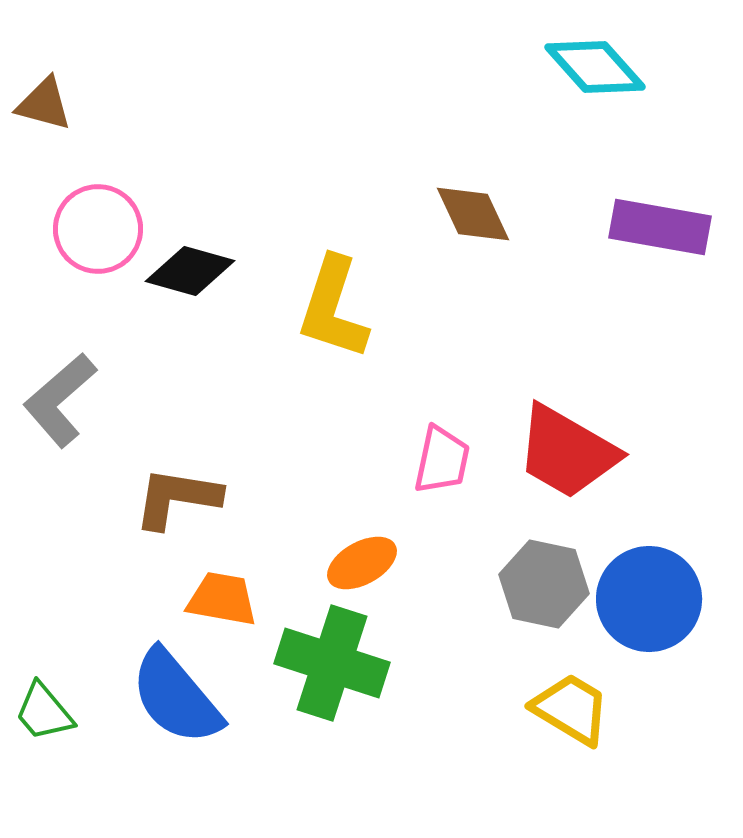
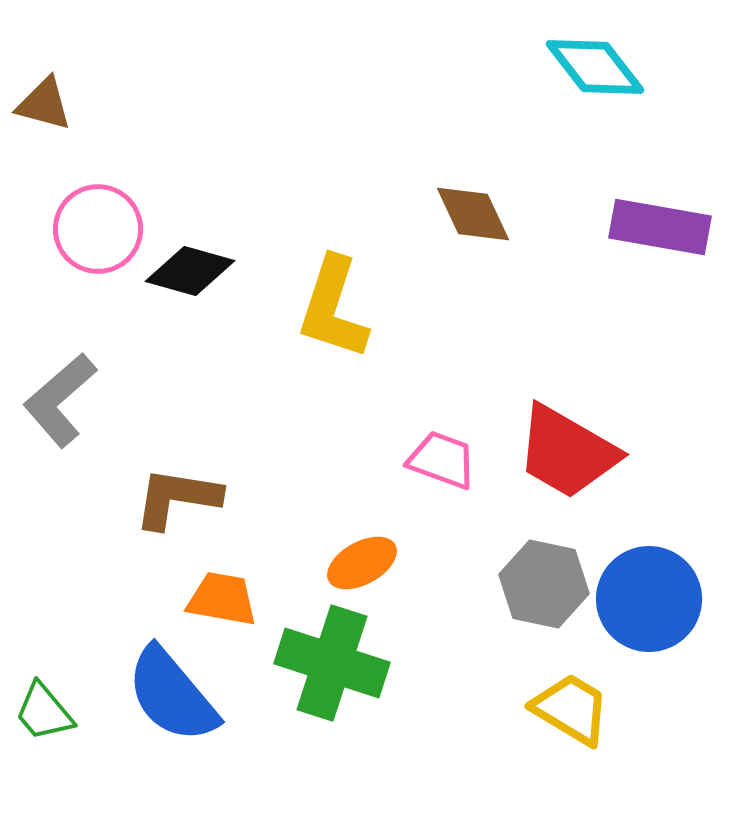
cyan diamond: rotated 4 degrees clockwise
pink trapezoid: rotated 82 degrees counterclockwise
blue semicircle: moved 4 px left, 2 px up
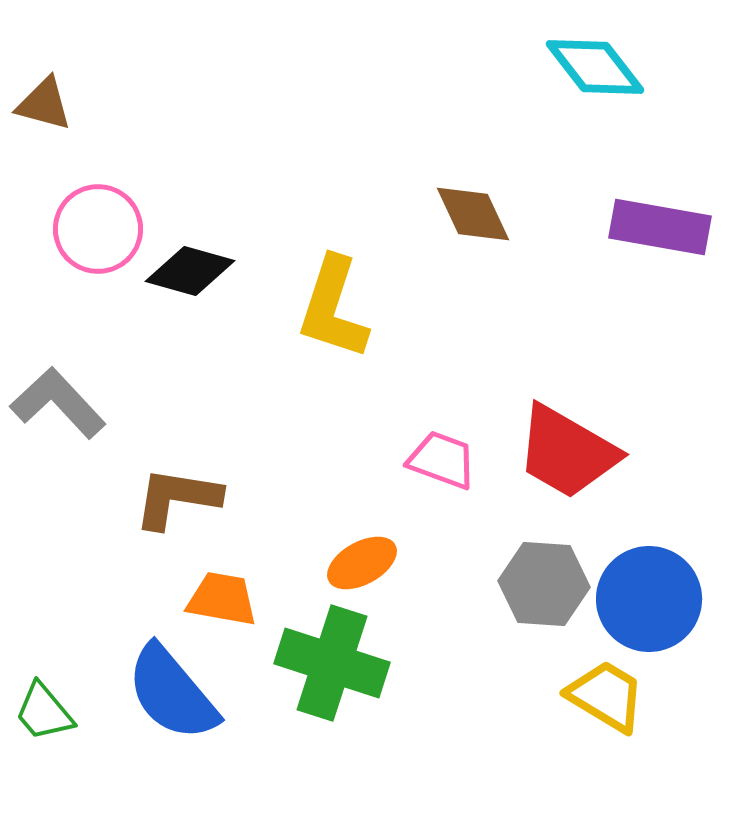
gray L-shape: moved 2 px left, 3 px down; rotated 88 degrees clockwise
gray hexagon: rotated 8 degrees counterclockwise
blue semicircle: moved 2 px up
yellow trapezoid: moved 35 px right, 13 px up
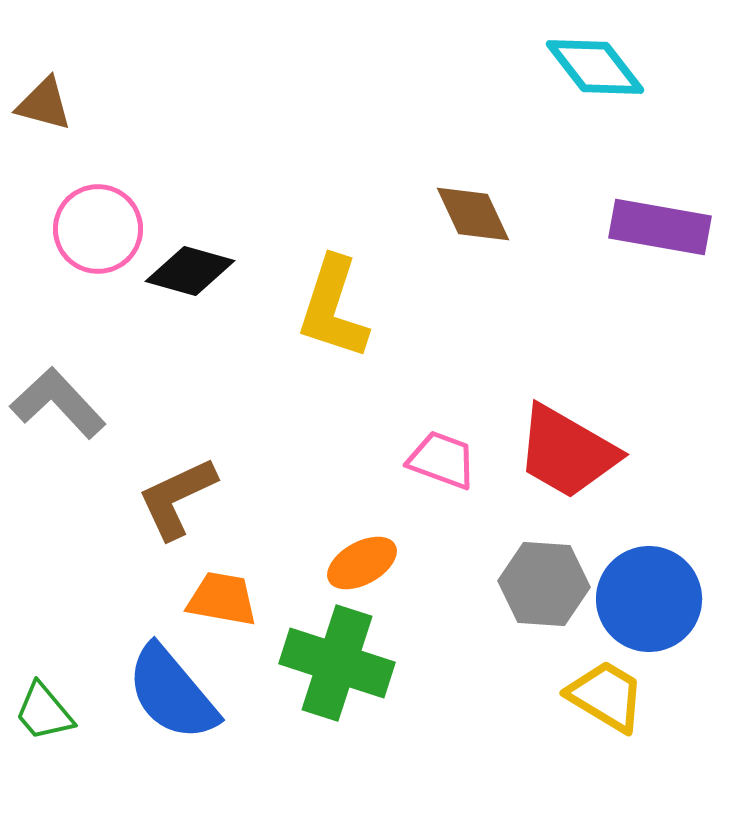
brown L-shape: rotated 34 degrees counterclockwise
green cross: moved 5 px right
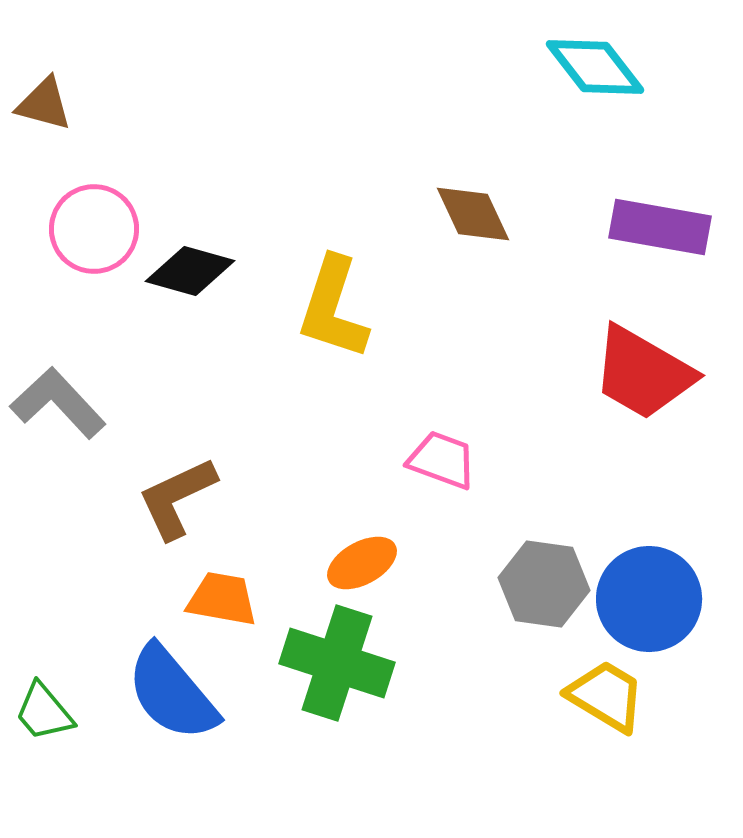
pink circle: moved 4 px left
red trapezoid: moved 76 px right, 79 px up
gray hexagon: rotated 4 degrees clockwise
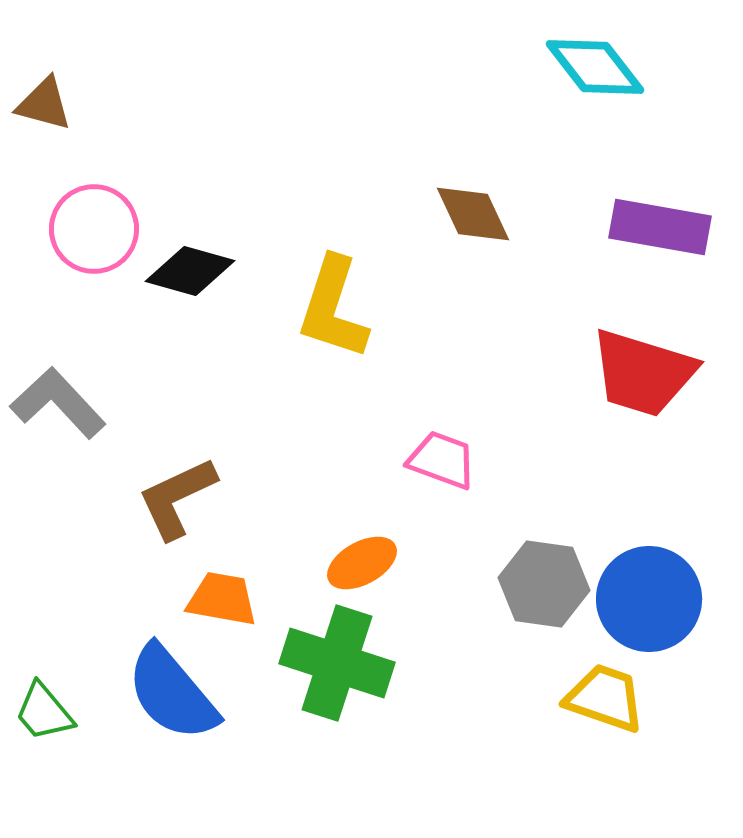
red trapezoid: rotated 13 degrees counterclockwise
yellow trapezoid: moved 1 px left, 2 px down; rotated 12 degrees counterclockwise
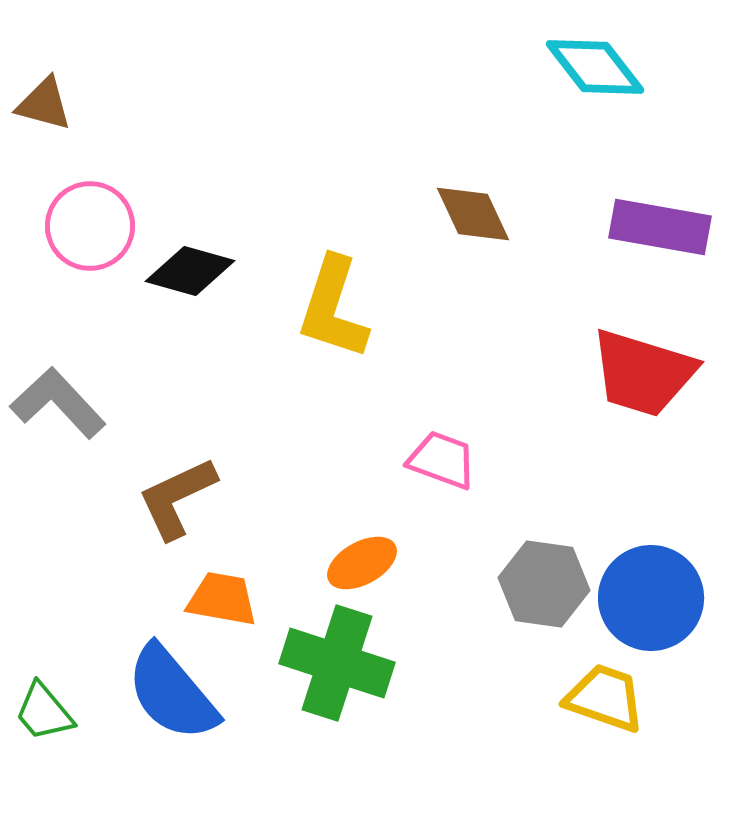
pink circle: moved 4 px left, 3 px up
blue circle: moved 2 px right, 1 px up
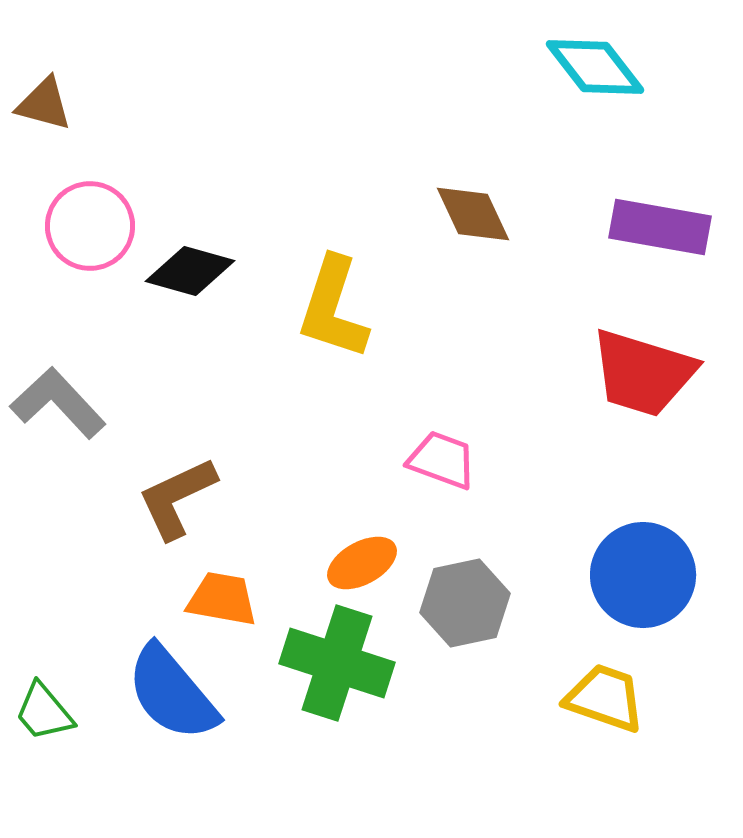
gray hexagon: moved 79 px left, 19 px down; rotated 20 degrees counterclockwise
blue circle: moved 8 px left, 23 px up
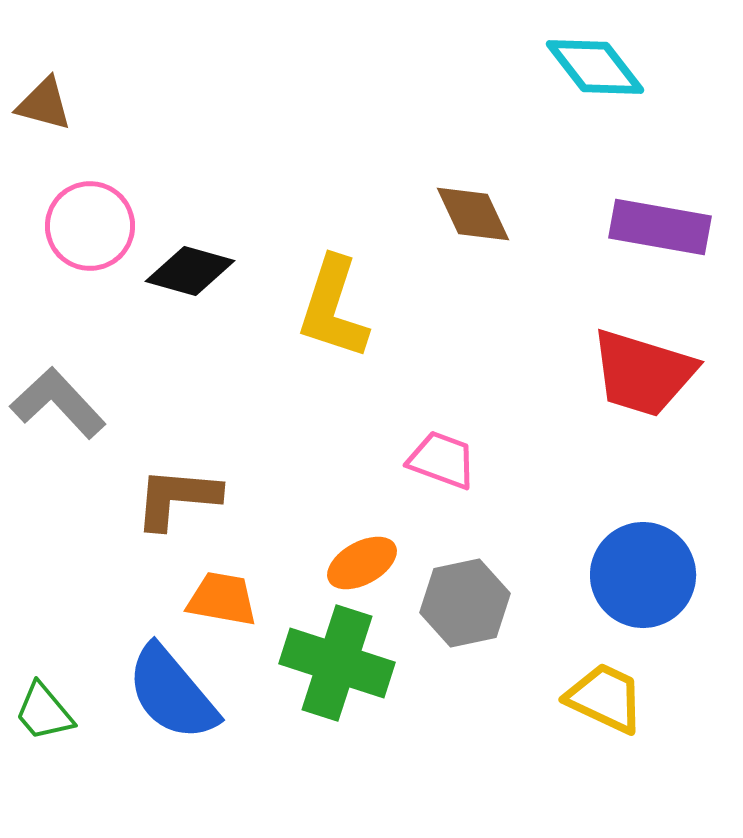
brown L-shape: rotated 30 degrees clockwise
yellow trapezoid: rotated 6 degrees clockwise
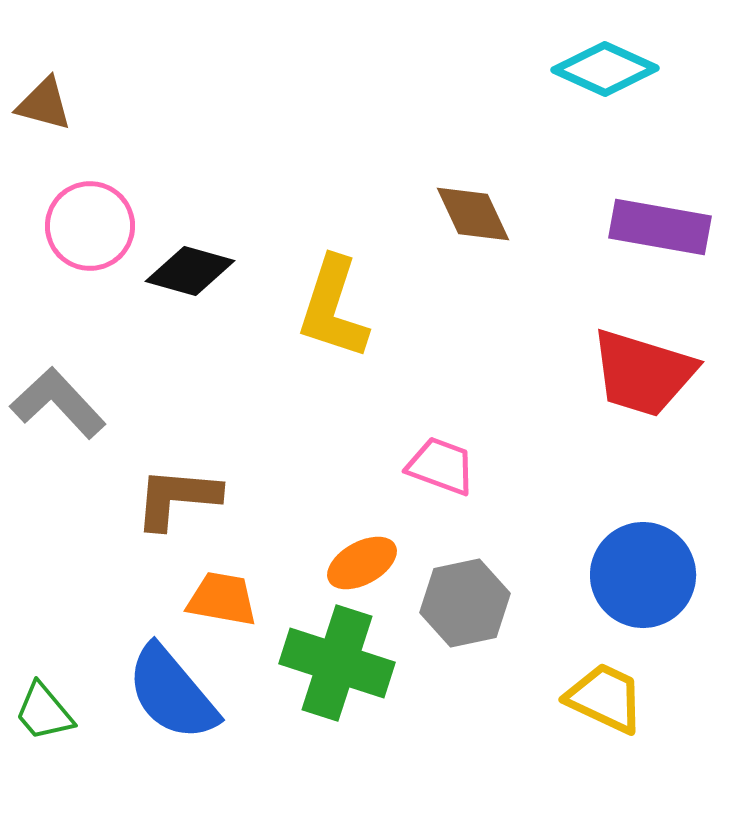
cyan diamond: moved 10 px right, 2 px down; rotated 28 degrees counterclockwise
pink trapezoid: moved 1 px left, 6 px down
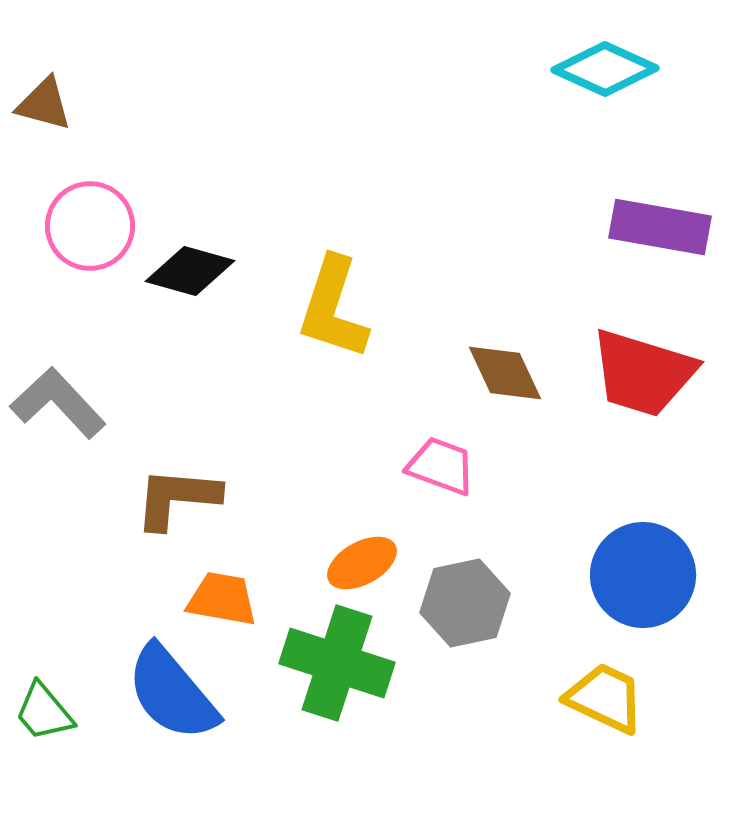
brown diamond: moved 32 px right, 159 px down
